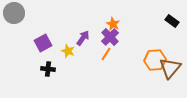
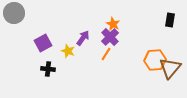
black rectangle: moved 2 px left, 1 px up; rotated 64 degrees clockwise
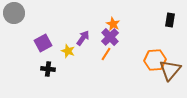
brown triangle: moved 2 px down
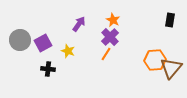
gray circle: moved 6 px right, 27 px down
orange star: moved 4 px up
purple arrow: moved 4 px left, 14 px up
brown triangle: moved 1 px right, 2 px up
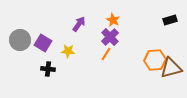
black rectangle: rotated 64 degrees clockwise
purple square: rotated 30 degrees counterclockwise
yellow star: rotated 16 degrees counterclockwise
brown triangle: rotated 35 degrees clockwise
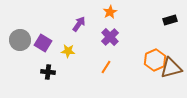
orange star: moved 3 px left, 8 px up; rotated 16 degrees clockwise
orange line: moved 13 px down
orange hexagon: rotated 20 degrees counterclockwise
black cross: moved 3 px down
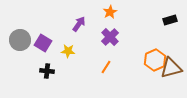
black cross: moved 1 px left, 1 px up
